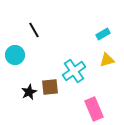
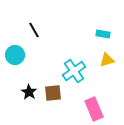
cyan rectangle: rotated 40 degrees clockwise
brown square: moved 3 px right, 6 px down
black star: rotated 14 degrees counterclockwise
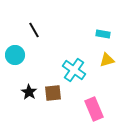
cyan cross: moved 1 px up; rotated 20 degrees counterclockwise
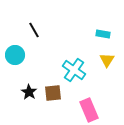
yellow triangle: rotated 42 degrees counterclockwise
pink rectangle: moved 5 px left, 1 px down
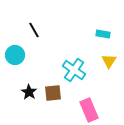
yellow triangle: moved 2 px right, 1 px down
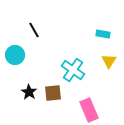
cyan cross: moved 1 px left
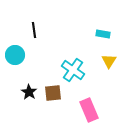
black line: rotated 21 degrees clockwise
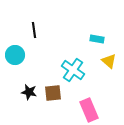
cyan rectangle: moved 6 px left, 5 px down
yellow triangle: rotated 21 degrees counterclockwise
black star: rotated 21 degrees counterclockwise
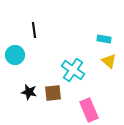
cyan rectangle: moved 7 px right
